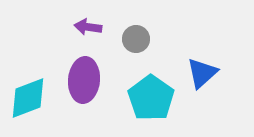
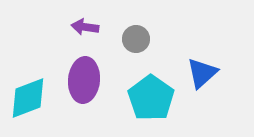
purple arrow: moved 3 px left
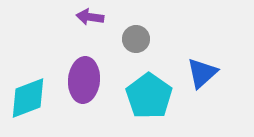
purple arrow: moved 5 px right, 10 px up
cyan pentagon: moved 2 px left, 2 px up
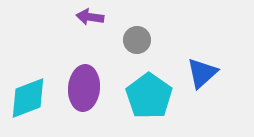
gray circle: moved 1 px right, 1 px down
purple ellipse: moved 8 px down
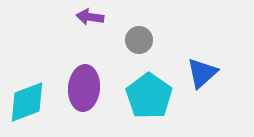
gray circle: moved 2 px right
cyan diamond: moved 1 px left, 4 px down
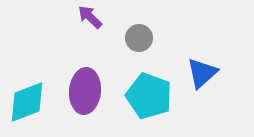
purple arrow: rotated 36 degrees clockwise
gray circle: moved 2 px up
purple ellipse: moved 1 px right, 3 px down
cyan pentagon: rotated 15 degrees counterclockwise
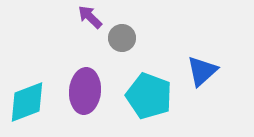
gray circle: moved 17 px left
blue triangle: moved 2 px up
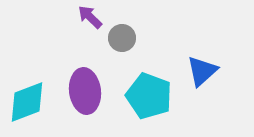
purple ellipse: rotated 12 degrees counterclockwise
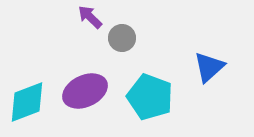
blue triangle: moved 7 px right, 4 px up
purple ellipse: rotated 72 degrees clockwise
cyan pentagon: moved 1 px right, 1 px down
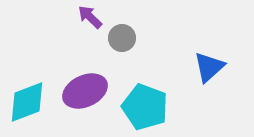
cyan pentagon: moved 5 px left, 10 px down
